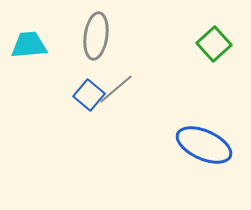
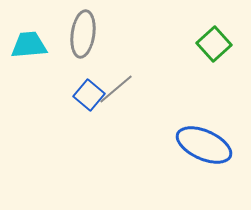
gray ellipse: moved 13 px left, 2 px up
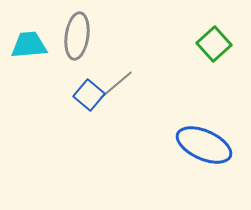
gray ellipse: moved 6 px left, 2 px down
gray line: moved 4 px up
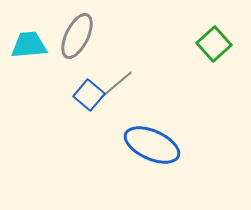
gray ellipse: rotated 18 degrees clockwise
blue ellipse: moved 52 px left
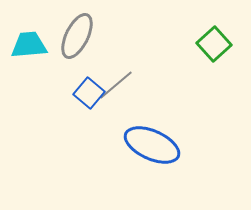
blue square: moved 2 px up
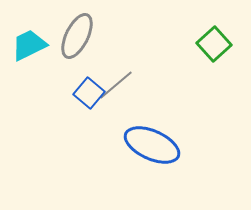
cyan trapezoid: rotated 21 degrees counterclockwise
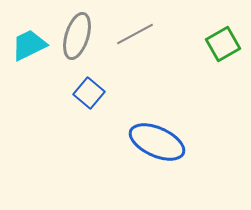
gray ellipse: rotated 9 degrees counterclockwise
green square: moved 9 px right; rotated 12 degrees clockwise
gray line: moved 19 px right, 51 px up; rotated 12 degrees clockwise
blue ellipse: moved 5 px right, 3 px up
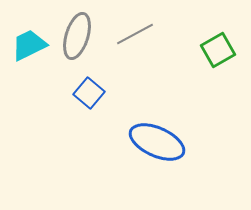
green square: moved 5 px left, 6 px down
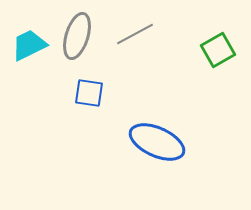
blue square: rotated 32 degrees counterclockwise
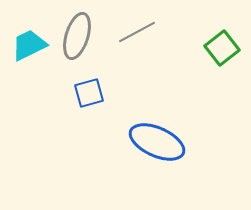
gray line: moved 2 px right, 2 px up
green square: moved 4 px right, 2 px up; rotated 8 degrees counterclockwise
blue square: rotated 24 degrees counterclockwise
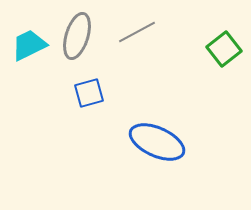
green square: moved 2 px right, 1 px down
